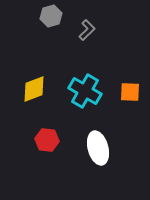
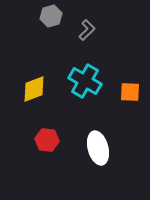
cyan cross: moved 10 px up
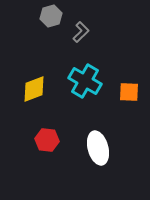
gray L-shape: moved 6 px left, 2 px down
orange square: moved 1 px left
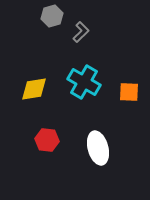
gray hexagon: moved 1 px right
cyan cross: moved 1 px left, 1 px down
yellow diamond: rotated 12 degrees clockwise
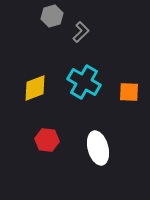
yellow diamond: moved 1 px right, 1 px up; rotated 12 degrees counterclockwise
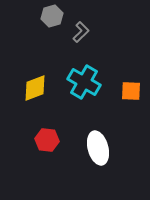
orange square: moved 2 px right, 1 px up
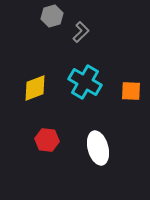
cyan cross: moved 1 px right
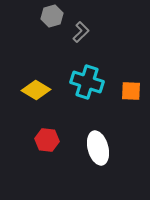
cyan cross: moved 2 px right; rotated 12 degrees counterclockwise
yellow diamond: moved 1 px right, 2 px down; rotated 52 degrees clockwise
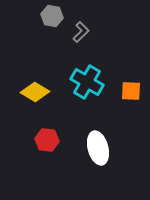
gray hexagon: rotated 25 degrees clockwise
cyan cross: rotated 12 degrees clockwise
yellow diamond: moved 1 px left, 2 px down
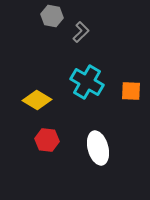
yellow diamond: moved 2 px right, 8 px down
